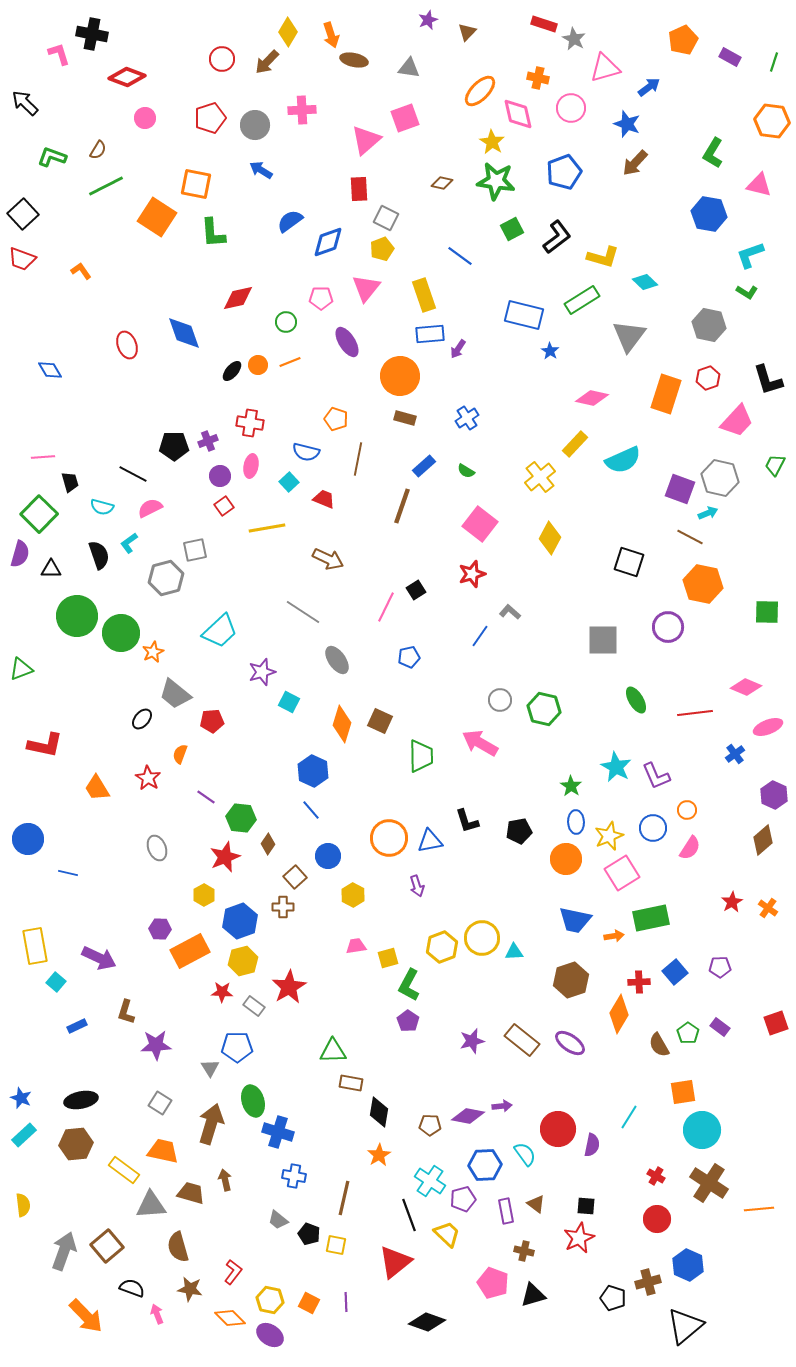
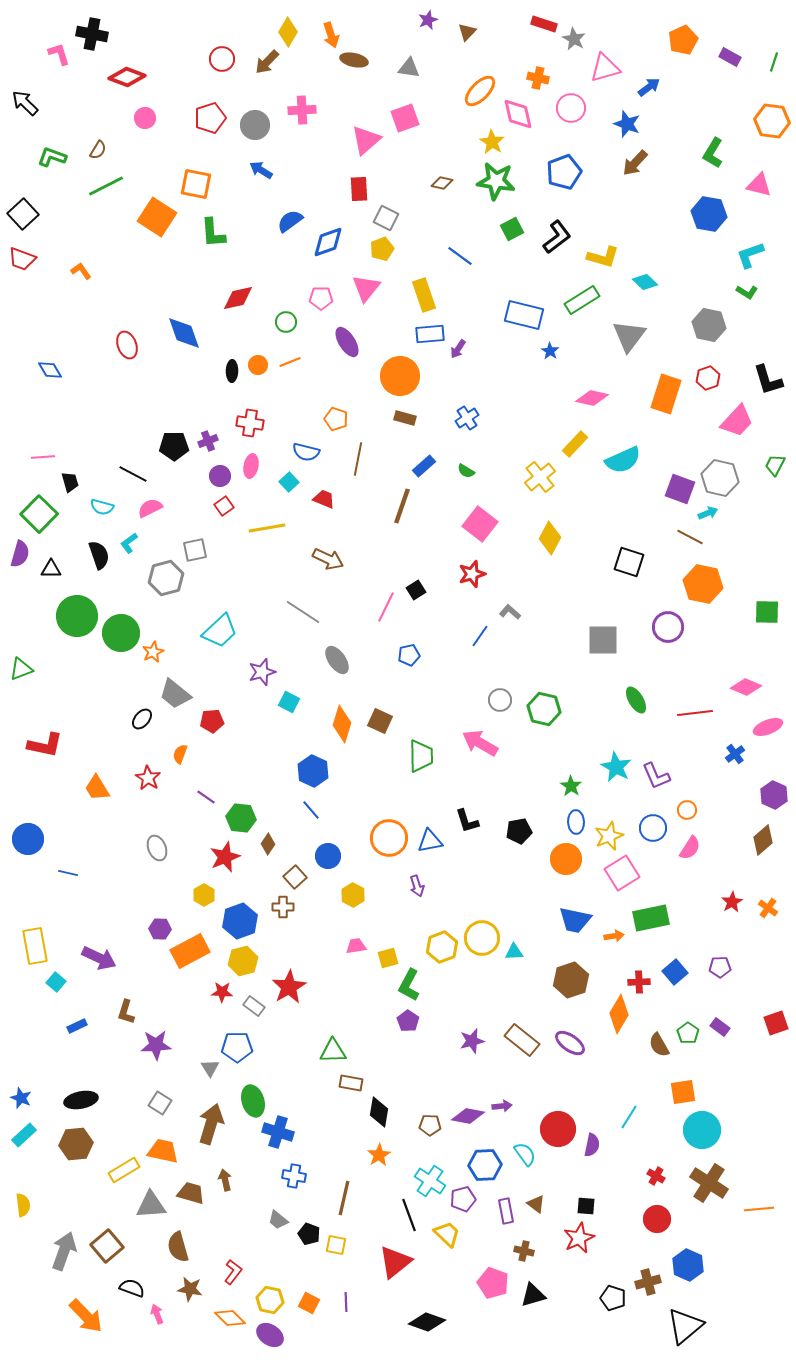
black ellipse at (232, 371): rotated 40 degrees counterclockwise
blue pentagon at (409, 657): moved 2 px up
yellow rectangle at (124, 1170): rotated 68 degrees counterclockwise
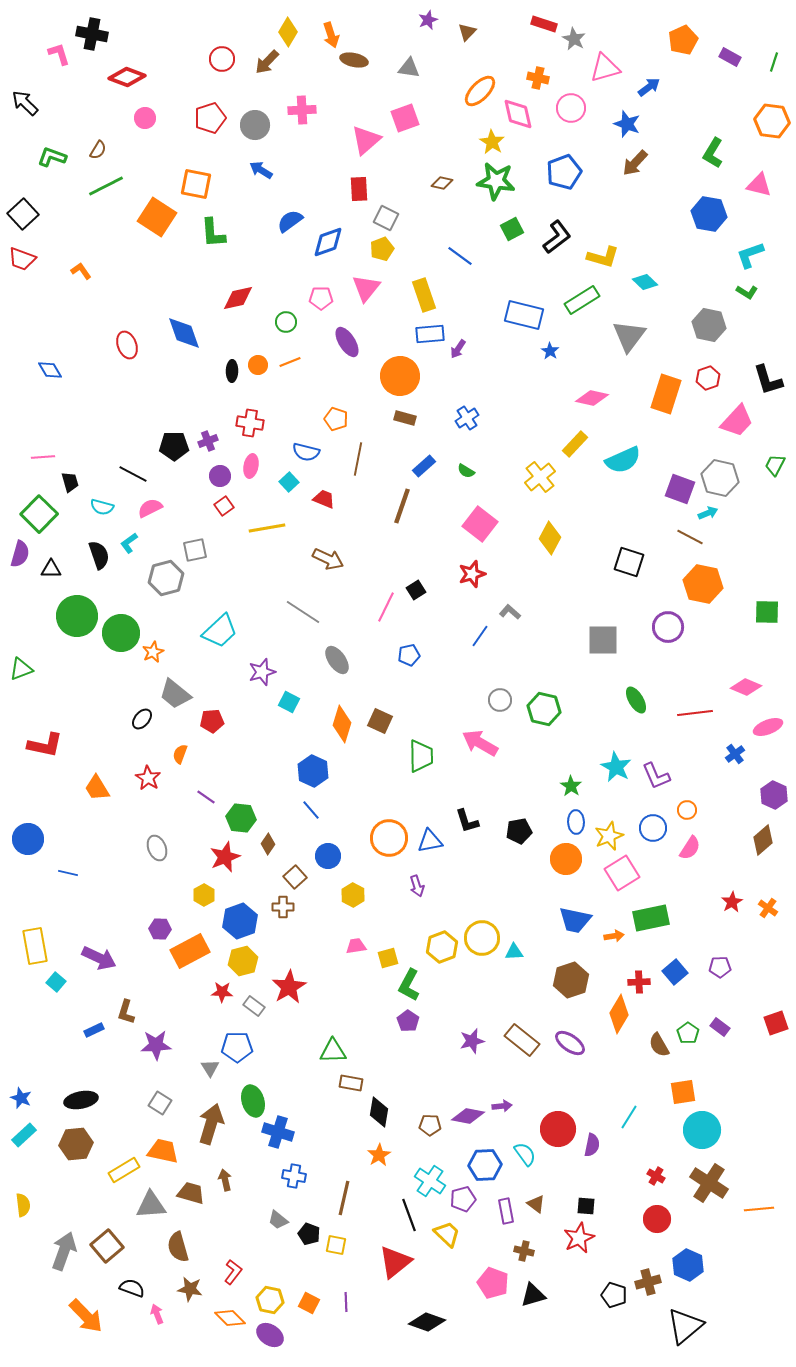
blue rectangle at (77, 1026): moved 17 px right, 4 px down
black pentagon at (613, 1298): moved 1 px right, 3 px up
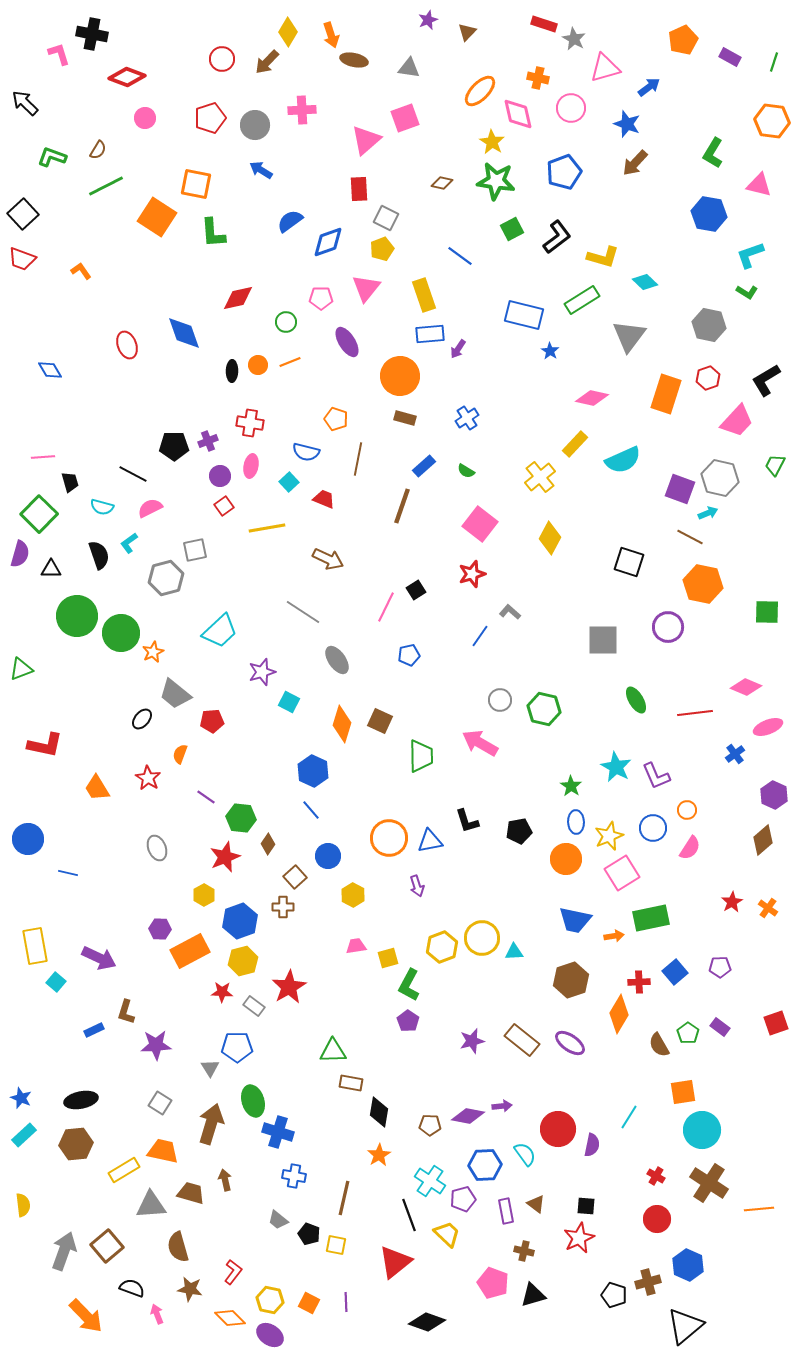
black L-shape at (768, 380): moved 2 px left; rotated 76 degrees clockwise
